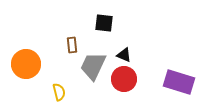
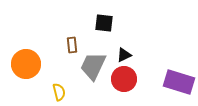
black triangle: rotated 49 degrees counterclockwise
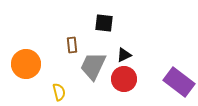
purple rectangle: rotated 20 degrees clockwise
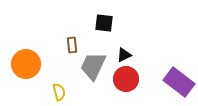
red circle: moved 2 px right
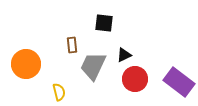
red circle: moved 9 px right
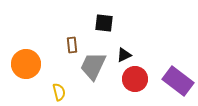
purple rectangle: moved 1 px left, 1 px up
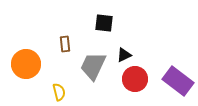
brown rectangle: moved 7 px left, 1 px up
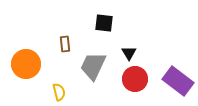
black triangle: moved 5 px right, 2 px up; rotated 35 degrees counterclockwise
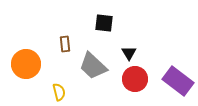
gray trapezoid: rotated 72 degrees counterclockwise
